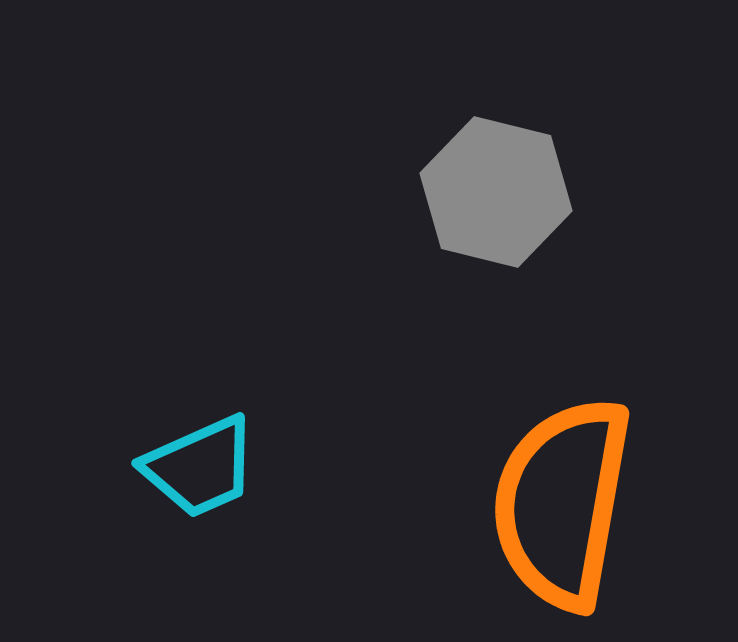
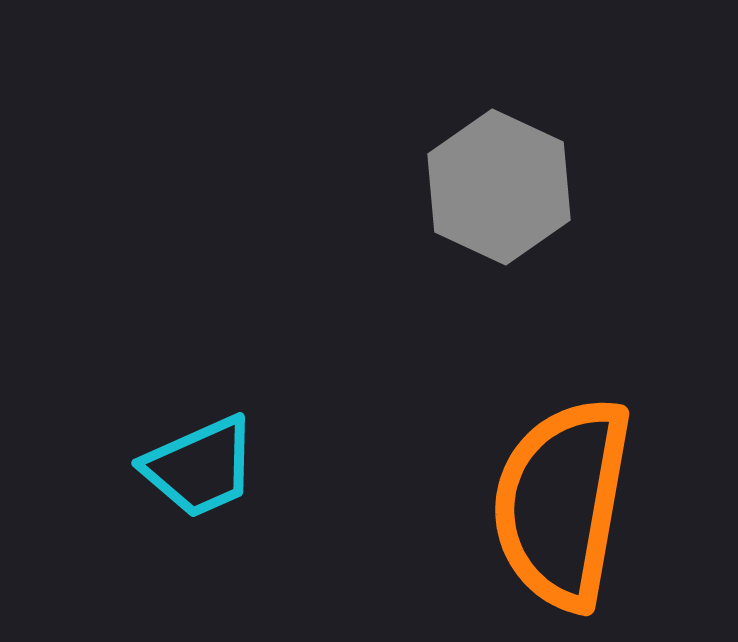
gray hexagon: moved 3 px right, 5 px up; rotated 11 degrees clockwise
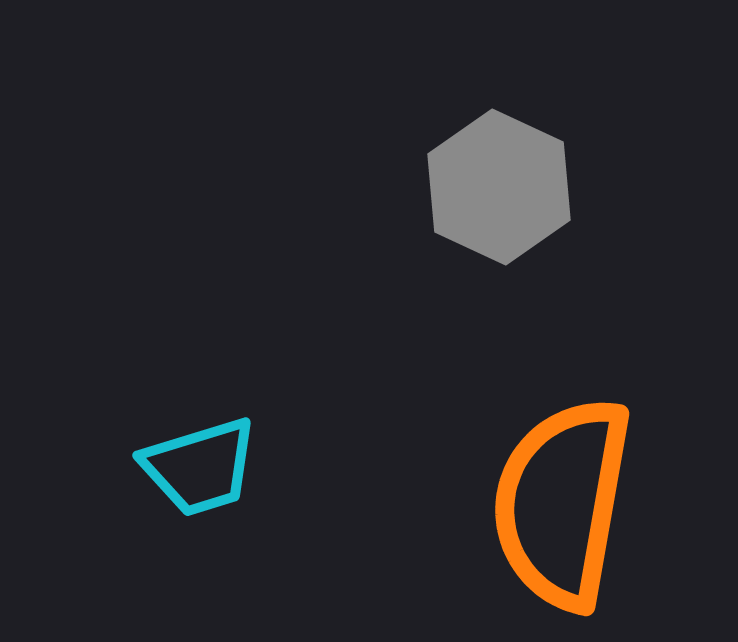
cyan trapezoid: rotated 7 degrees clockwise
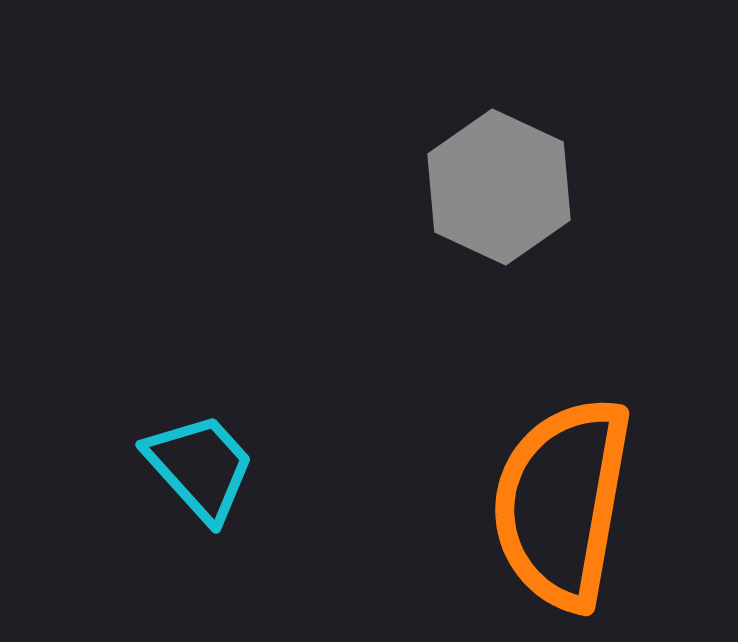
cyan trapezoid: rotated 115 degrees counterclockwise
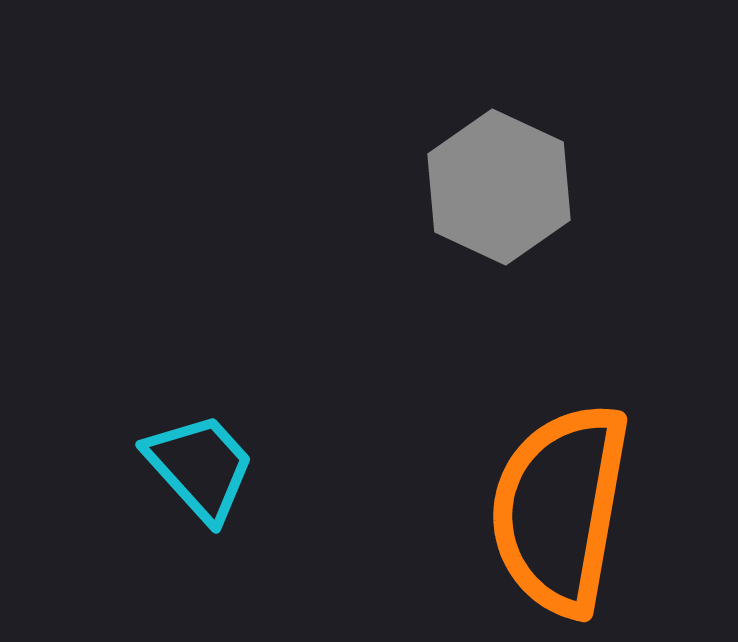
orange semicircle: moved 2 px left, 6 px down
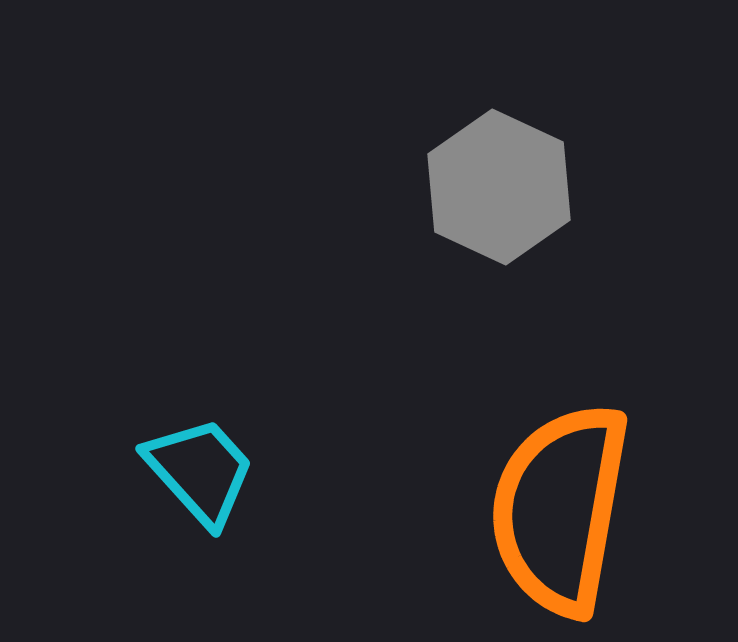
cyan trapezoid: moved 4 px down
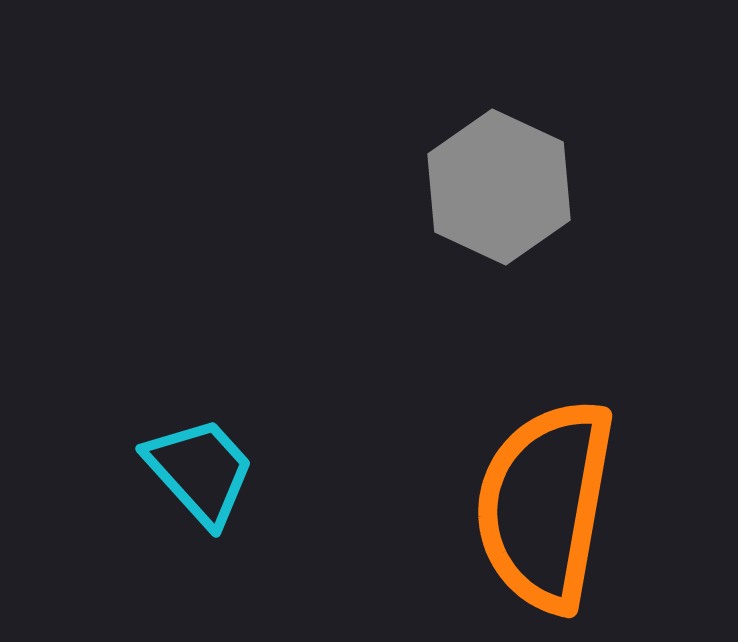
orange semicircle: moved 15 px left, 4 px up
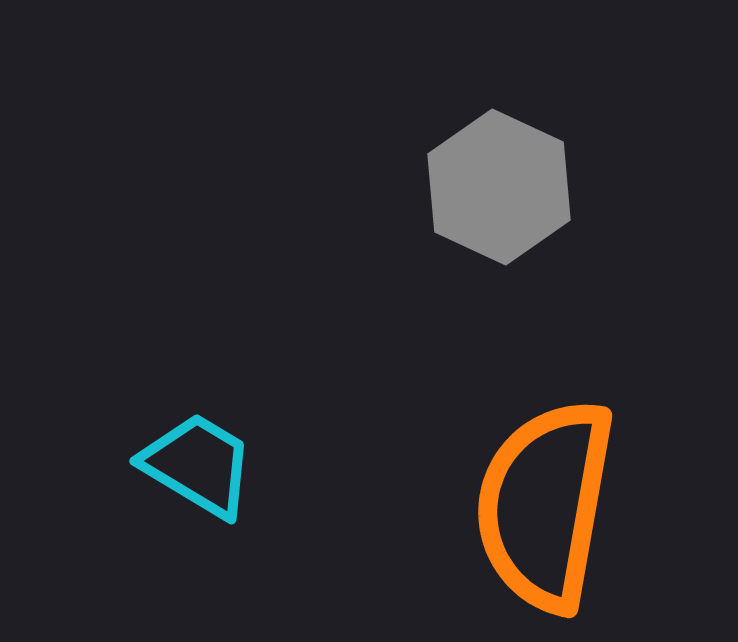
cyan trapezoid: moved 2 px left, 6 px up; rotated 17 degrees counterclockwise
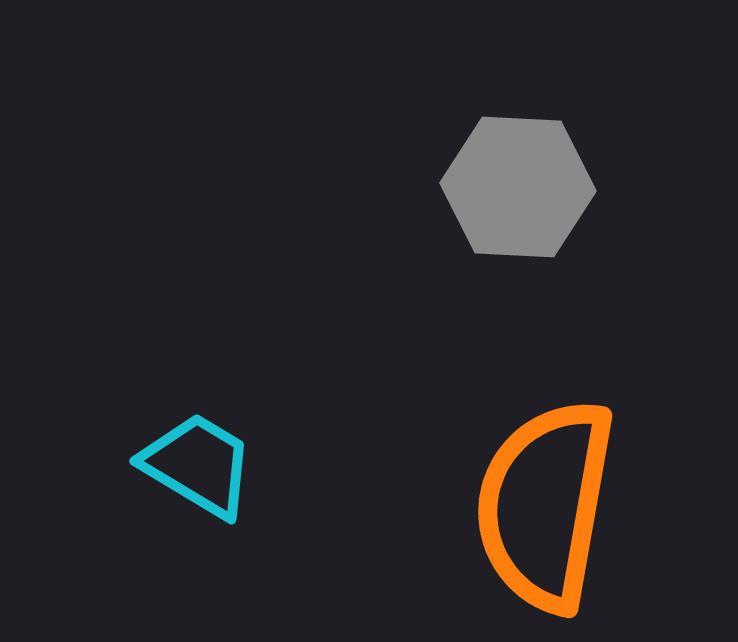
gray hexagon: moved 19 px right; rotated 22 degrees counterclockwise
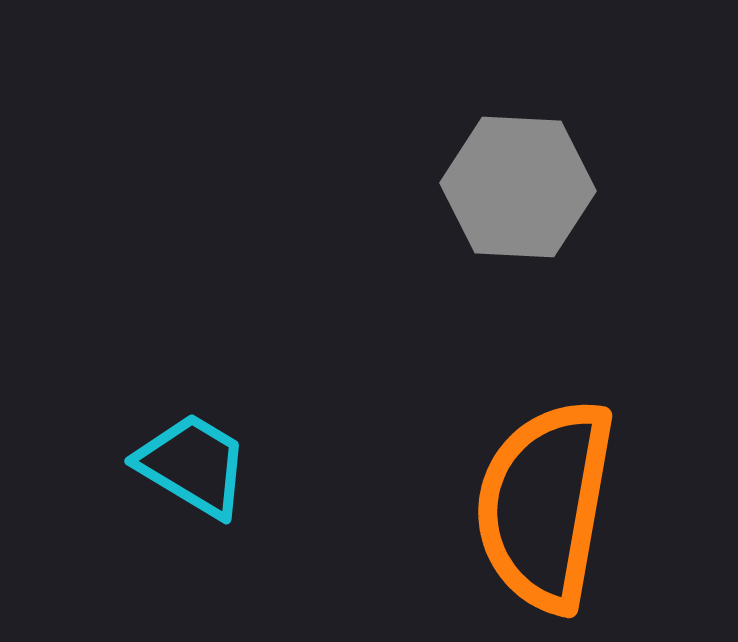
cyan trapezoid: moved 5 px left
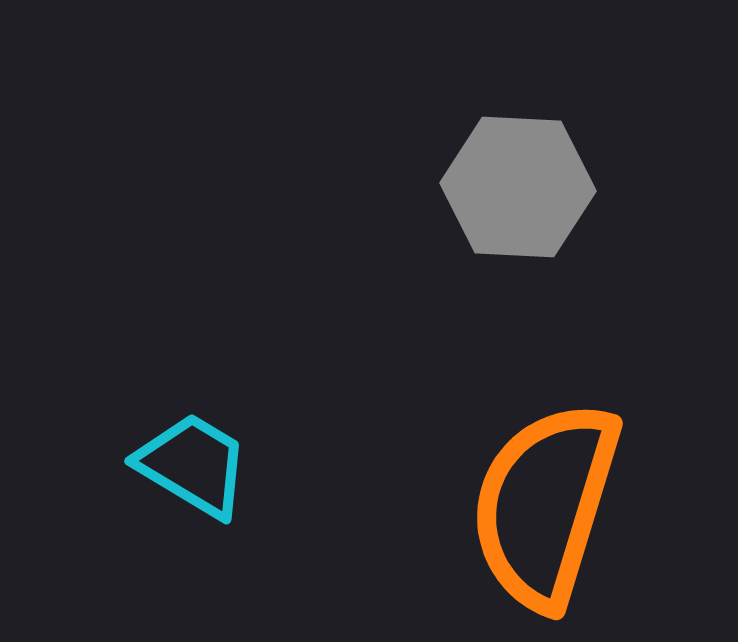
orange semicircle: rotated 7 degrees clockwise
